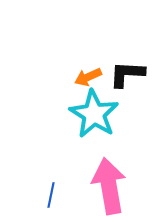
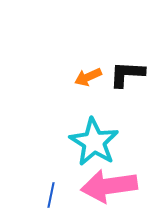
cyan star: moved 28 px down
pink arrow: rotated 88 degrees counterclockwise
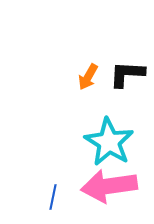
orange arrow: rotated 36 degrees counterclockwise
cyan star: moved 15 px right
blue line: moved 2 px right, 2 px down
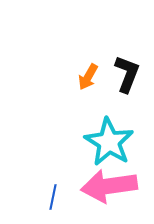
black L-shape: rotated 108 degrees clockwise
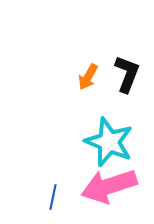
cyan star: rotated 9 degrees counterclockwise
pink arrow: rotated 10 degrees counterclockwise
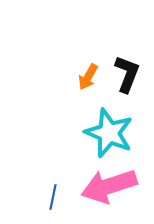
cyan star: moved 9 px up
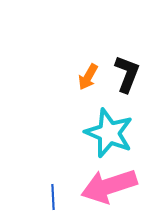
blue line: rotated 15 degrees counterclockwise
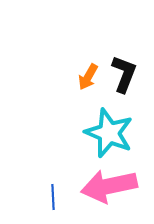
black L-shape: moved 3 px left
pink arrow: rotated 6 degrees clockwise
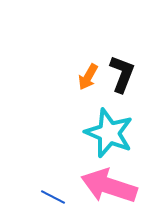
black L-shape: moved 2 px left
pink arrow: rotated 30 degrees clockwise
blue line: rotated 60 degrees counterclockwise
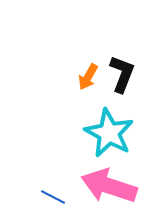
cyan star: rotated 6 degrees clockwise
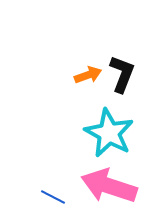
orange arrow: moved 2 px up; rotated 140 degrees counterclockwise
